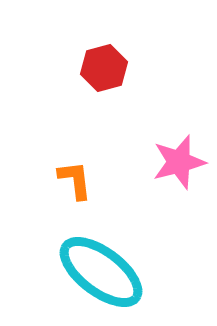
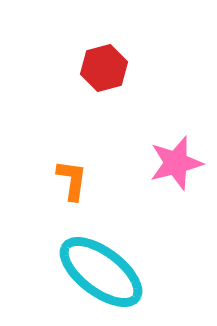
pink star: moved 3 px left, 1 px down
orange L-shape: moved 3 px left; rotated 15 degrees clockwise
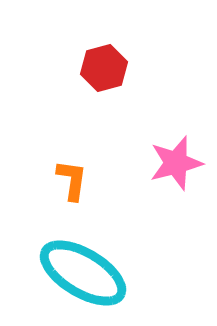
cyan ellipse: moved 18 px left, 1 px down; rotated 6 degrees counterclockwise
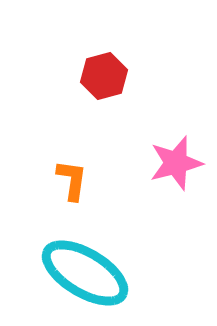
red hexagon: moved 8 px down
cyan ellipse: moved 2 px right
